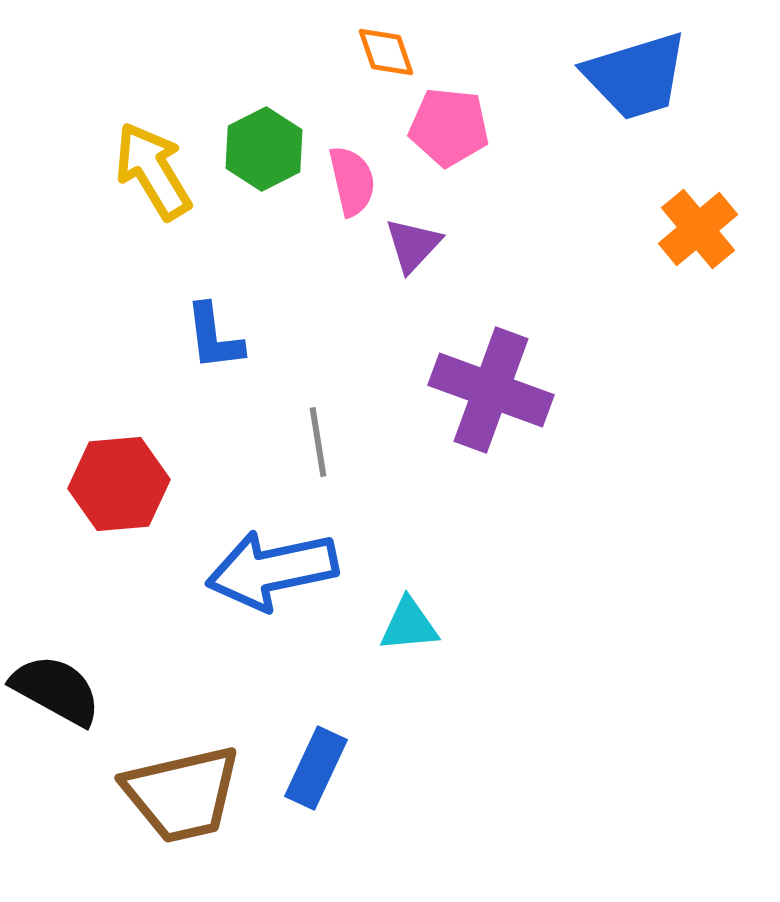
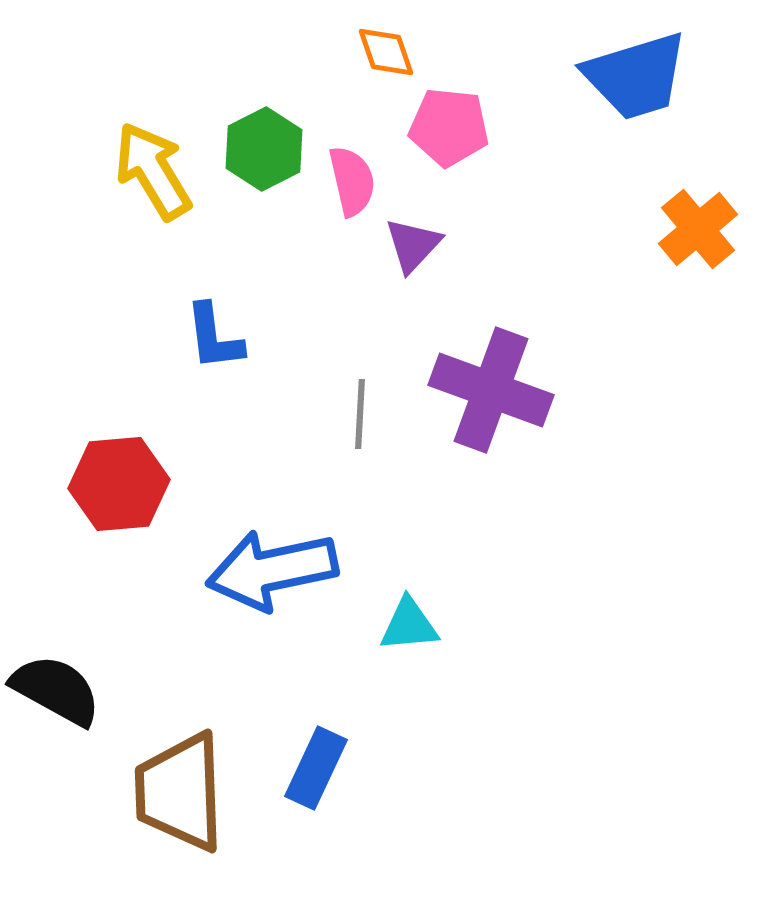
gray line: moved 42 px right, 28 px up; rotated 12 degrees clockwise
brown trapezoid: moved 2 px left, 2 px up; rotated 101 degrees clockwise
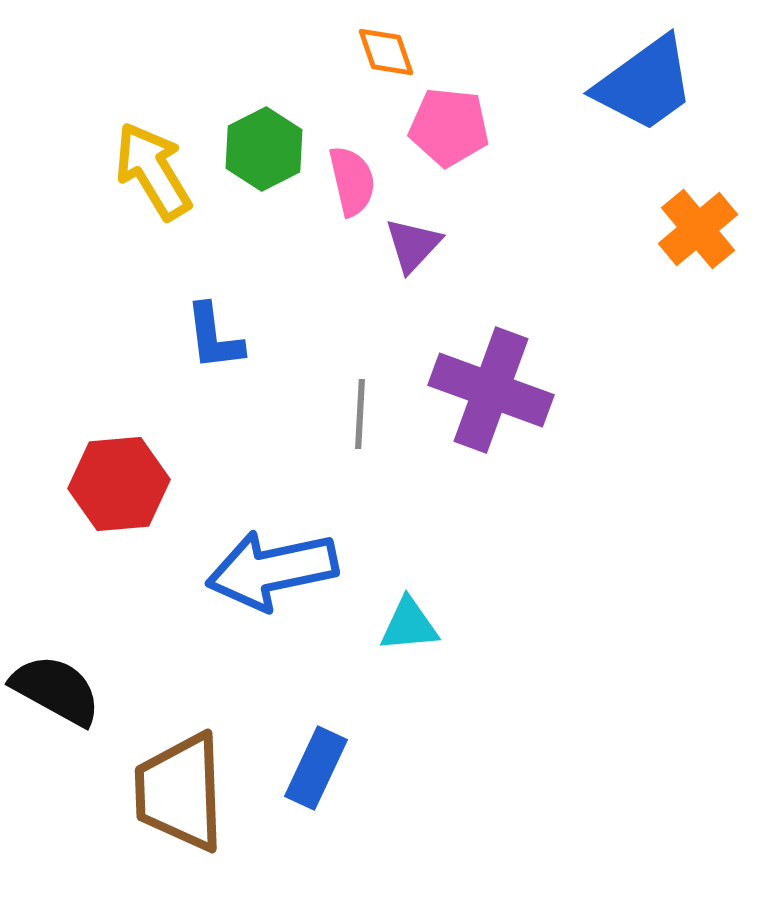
blue trapezoid: moved 9 px right, 8 px down; rotated 19 degrees counterclockwise
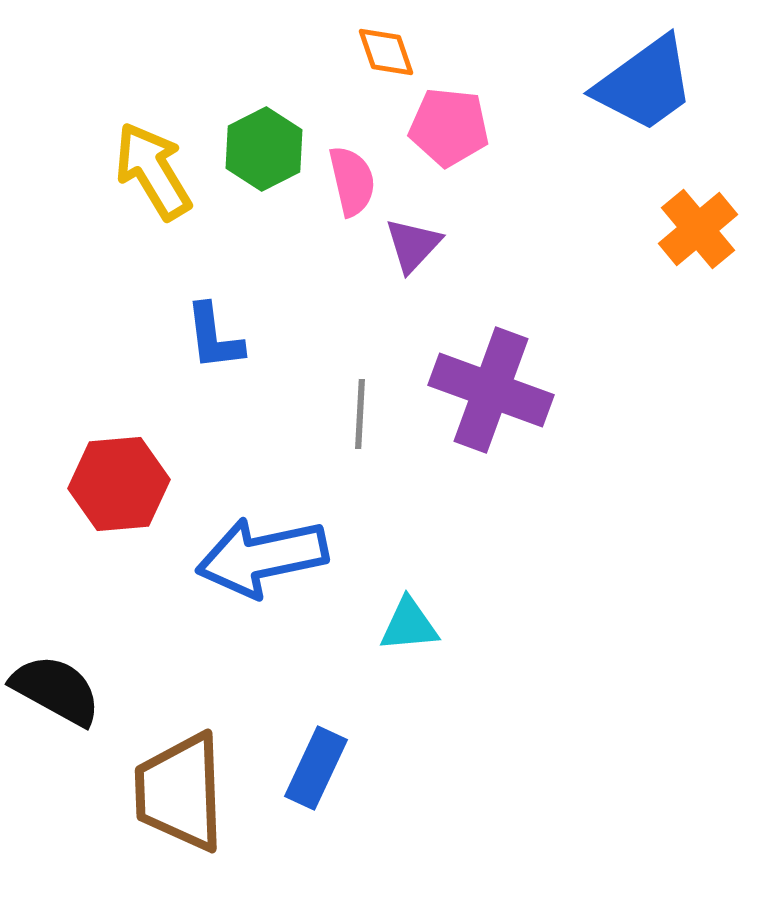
blue arrow: moved 10 px left, 13 px up
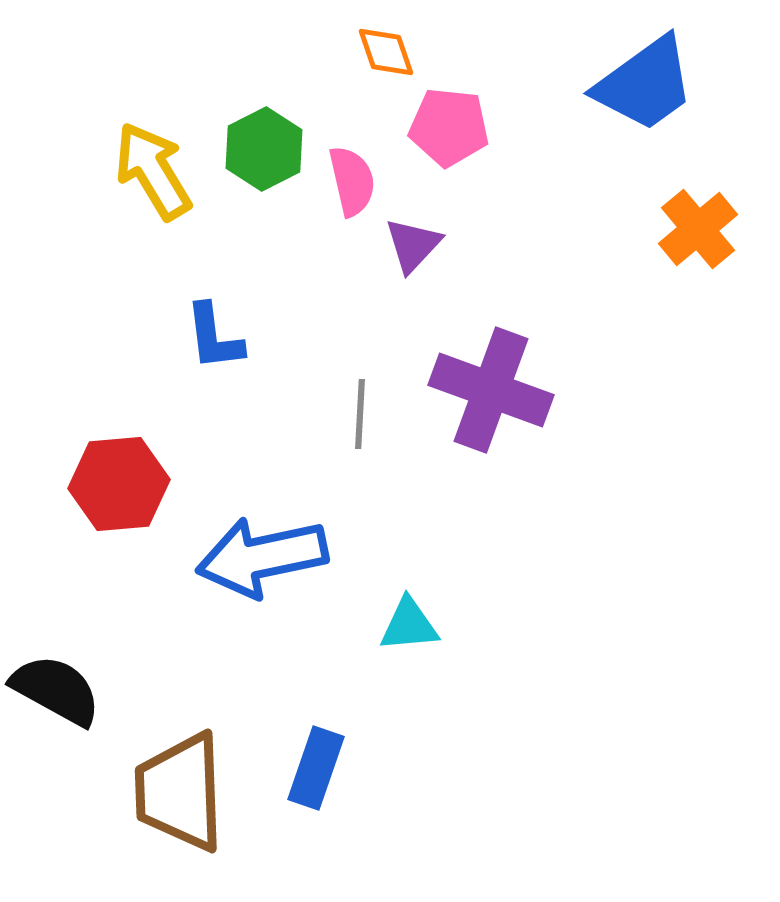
blue rectangle: rotated 6 degrees counterclockwise
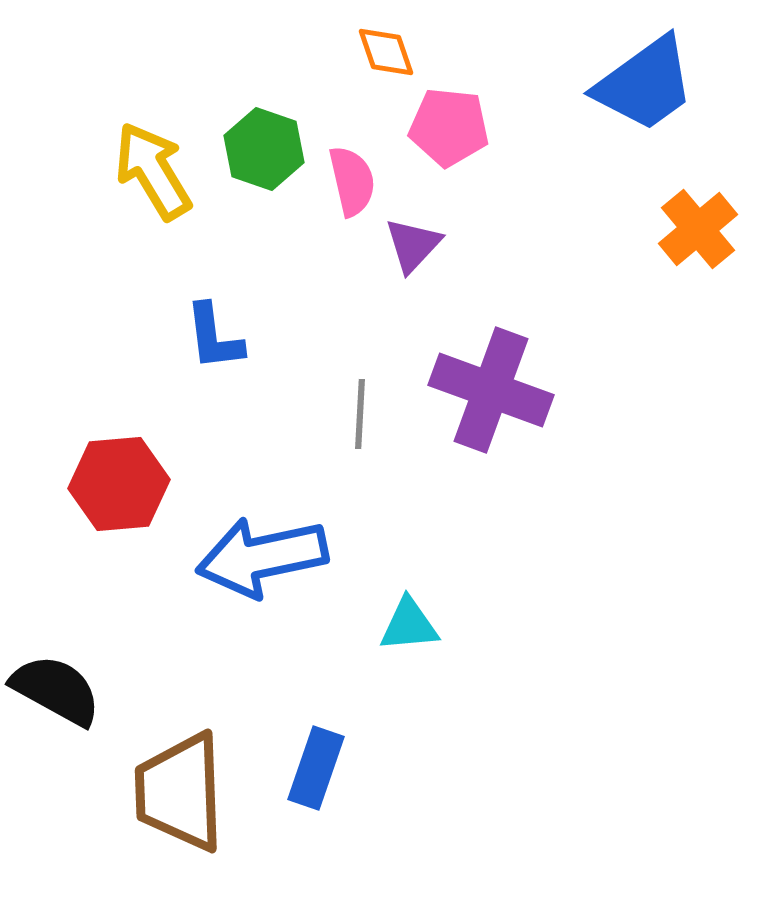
green hexagon: rotated 14 degrees counterclockwise
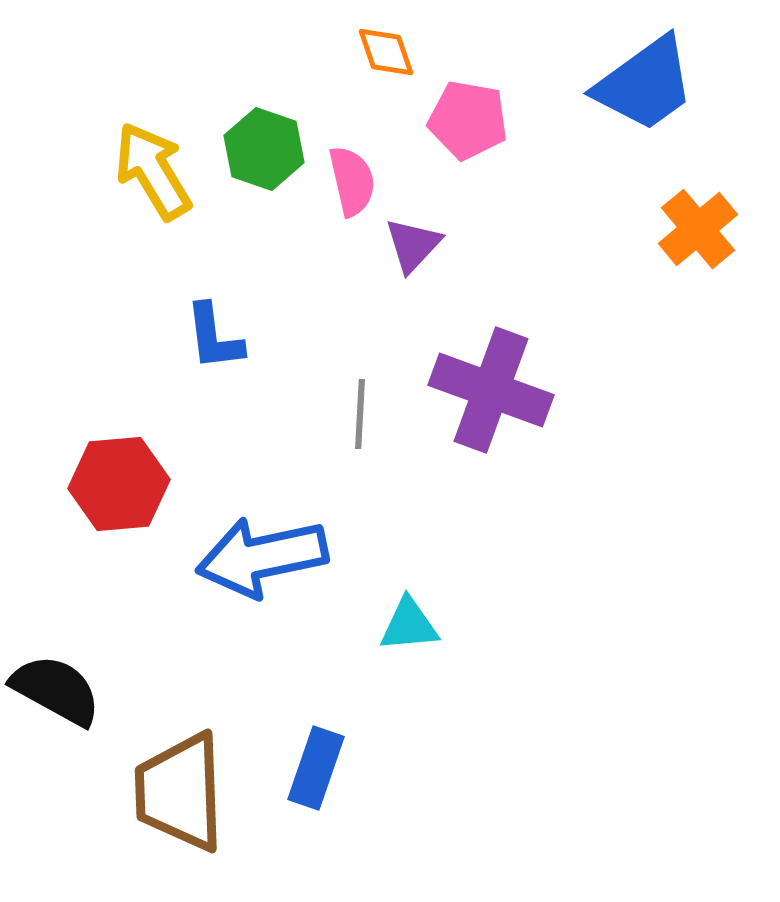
pink pentagon: moved 19 px right, 7 px up; rotated 4 degrees clockwise
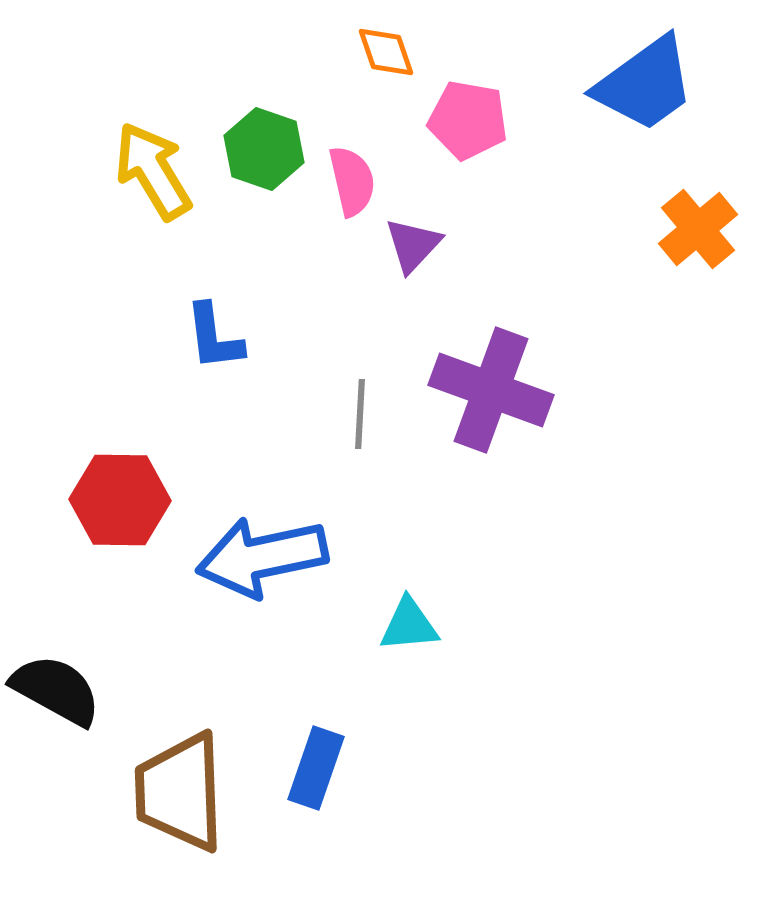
red hexagon: moved 1 px right, 16 px down; rotated 6 degrees clockwise
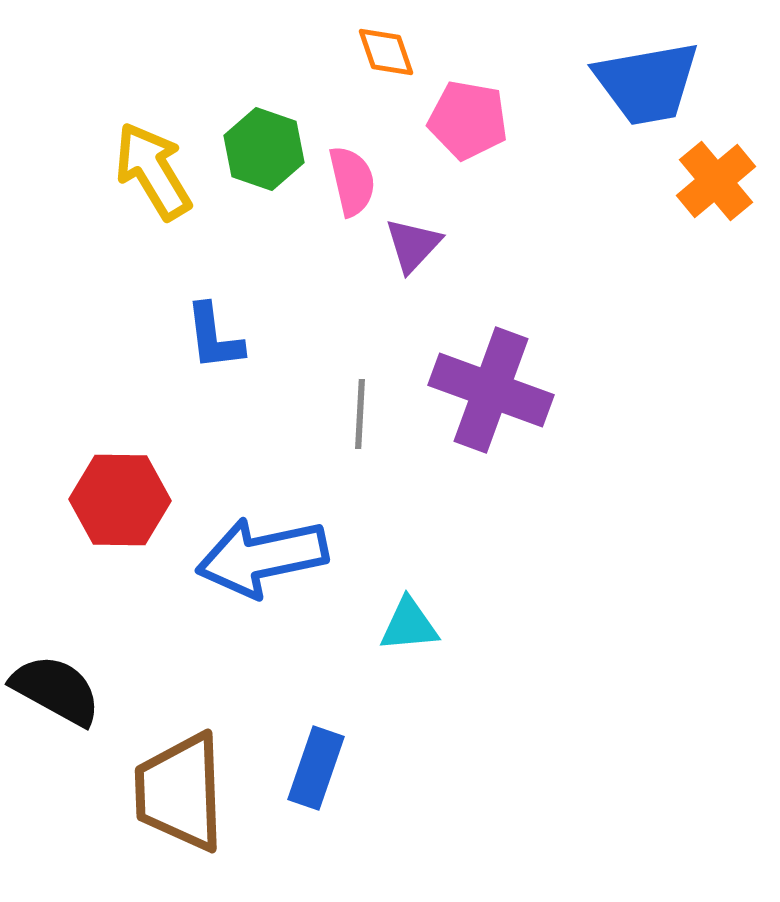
blue trapezoid: moved 2 px right, 1 px up; rotated 26 degrees clockwise
orange cross: moved 18 px right, 48 px up
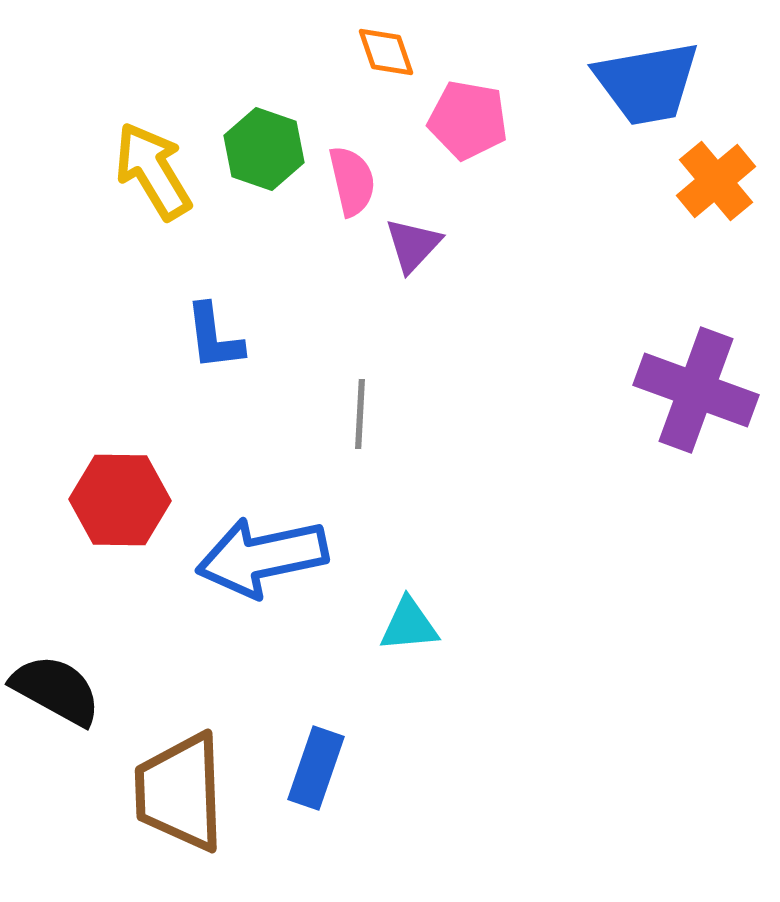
purple cross: moved 205 px right
